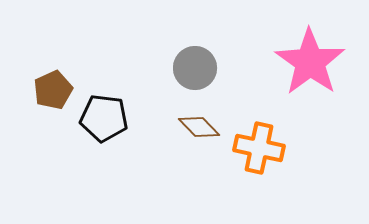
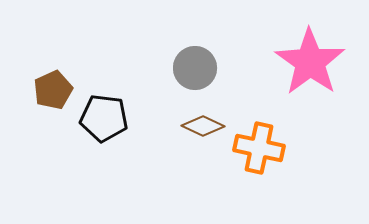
brown diamond: moved 4 px right, 1 px up; rotated 21 degrees counterclockwise
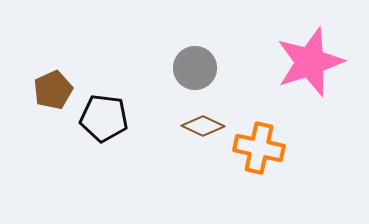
pink star: rotated 18 degrees clockwise
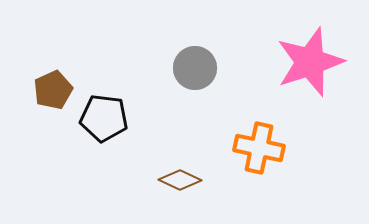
brown diamond: moved 23 px left, 54 px down
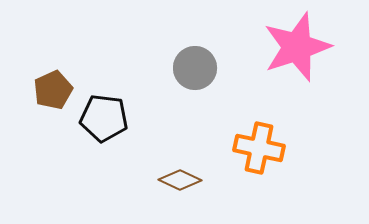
pink star: moved 13 px left, 15 px up
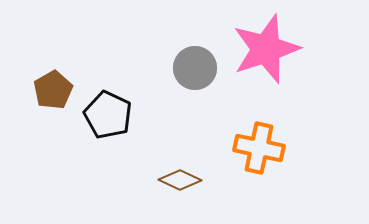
pink star: moved 31 px left, 2 px down
brown pentagon: rotated 6 degrees counterclockwise
black pentagon: moved 4 px right, 3 px up; rotated 18 degrees clockwise
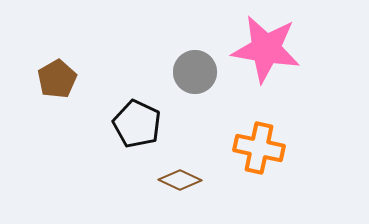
pink star: rotated 28 degrees clockwise
gray circle: moved 4 px down
brown pentagon: moved 4 px right, 11 px up
black pentagon: moved 29 px right, 9 px down
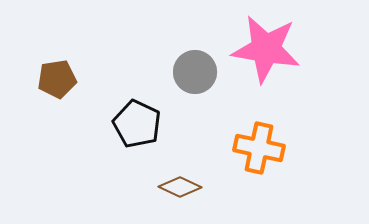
brown pentagon: rotated 21 degrees clockwise
brown diamond: moved 7 px down
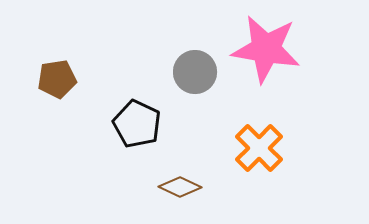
orange cross: rotated 33 degrees clockwise
